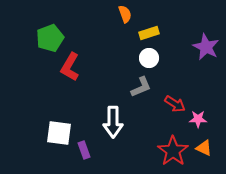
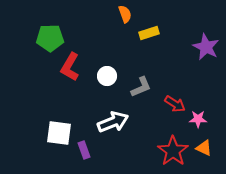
green pentagon: rotated 20 degrees clockwise
white circle: moved 42 px left, 18 px down
white arrow: rotated 112 degrees counterclockwise
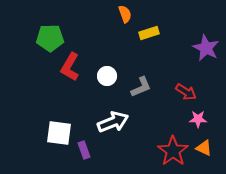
purple star: moved 1 px down
red arrow: moved 11 px right, 12 px up
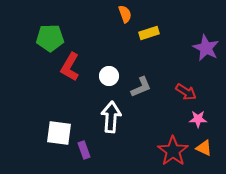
white circle: moved 2 px right
white arrow: moved 2 px left, 5 px up; rotated 64 degrees counterclockwise
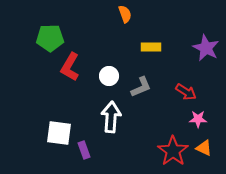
yellow rectangle: moved 2 px right, 14 px down; rotated 18 degrees clockwise
